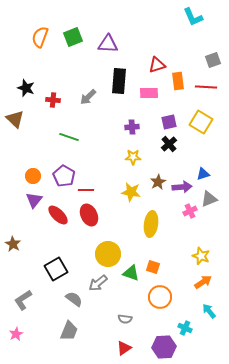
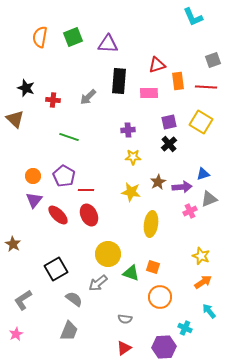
orange semicircle at (40, 37): rotated 10 degrees counterclockwise
purple cross at (132, 127): moved 4 px left, 3 px down
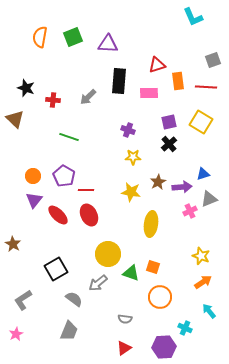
purple cross at (128, 130): rotated 24 degrees clockwise
